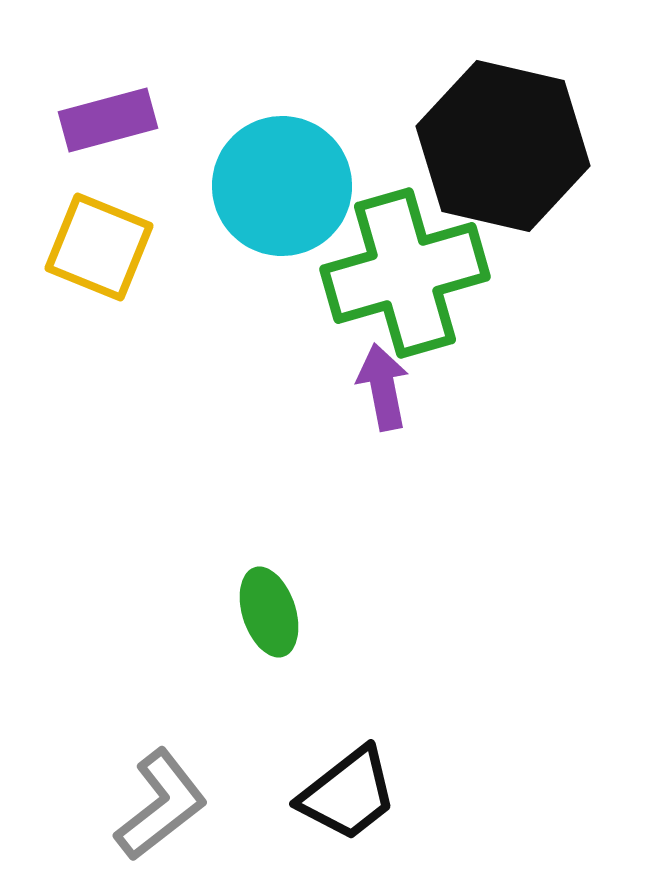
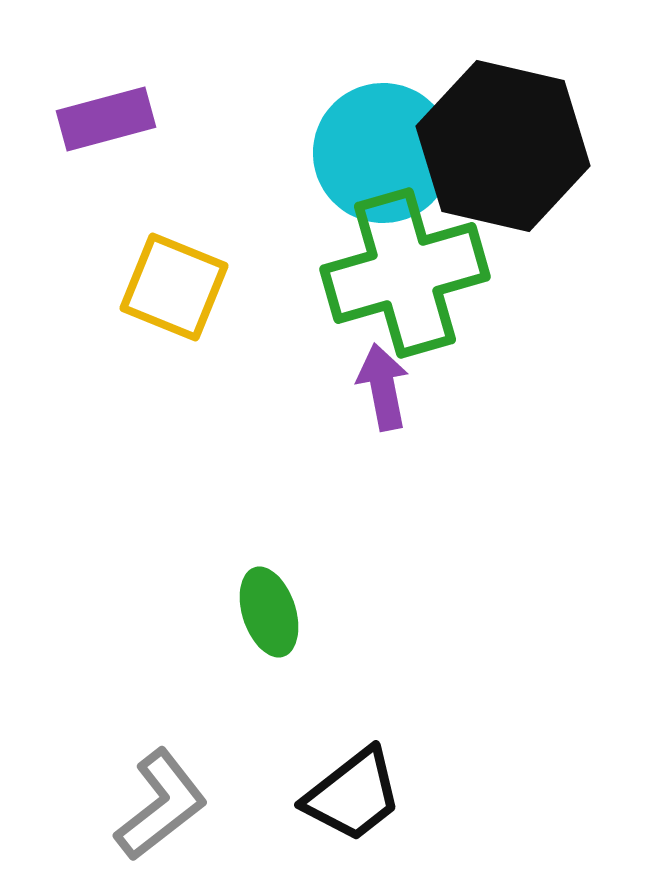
purple rectangle: moved 2 px left, 1 px up
cyan circle: moved 101 px right, 33 px up
yellow square: moved 75 px right, 40 px down
black trapezoid: moved 5 px right, 1 px down
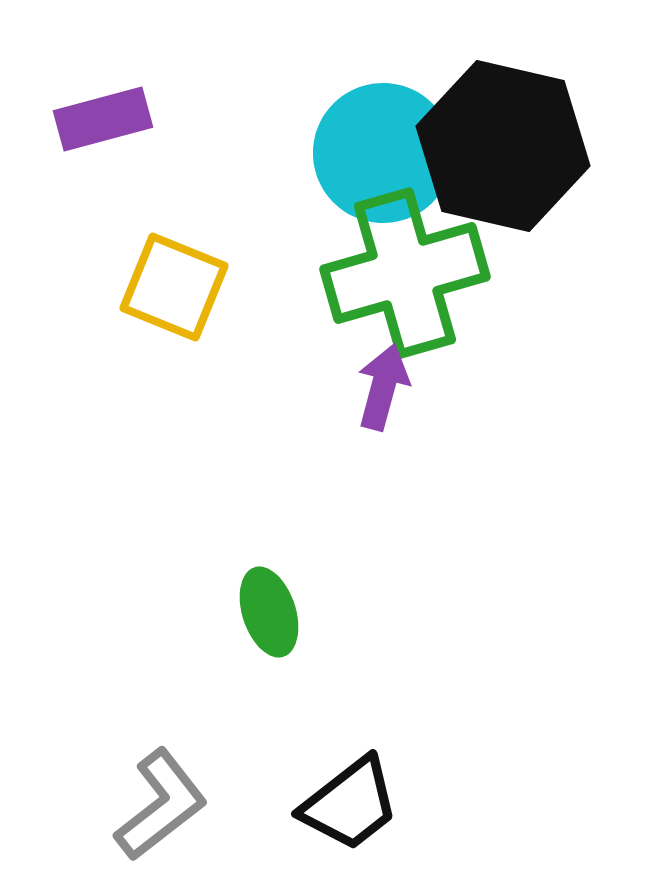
purple rectangle: moved 3 px left
purple arrow: rotated 26 degrees clockwise
black trapezoid: moved 3 px left, 9 px down
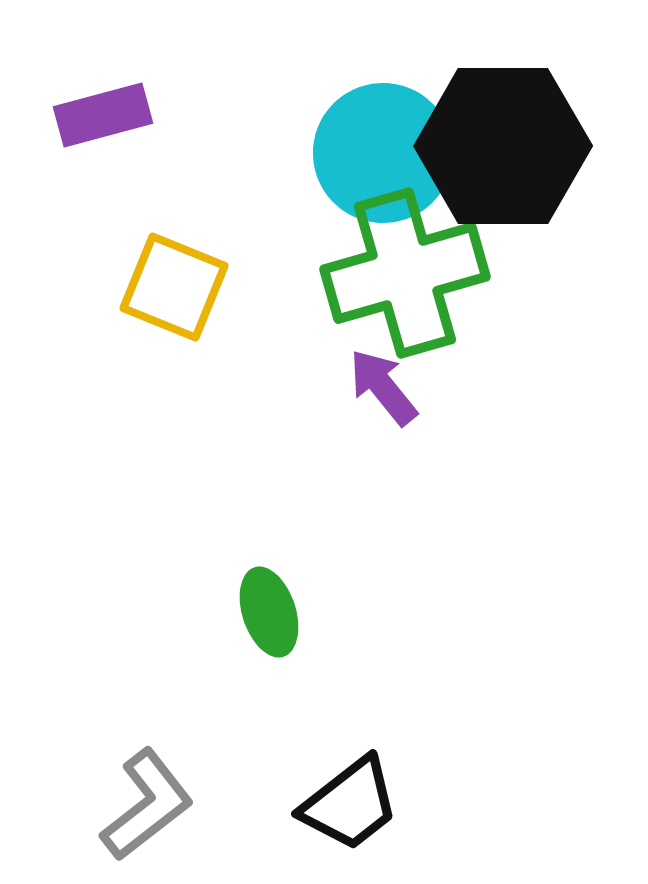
purple rectangle: moved 4 px up
black hexagon: rotated 13 degrees counterclockwise
purple arrow: rotated 54 degrees counterclockwise
gray L-shape: moved 14 px left
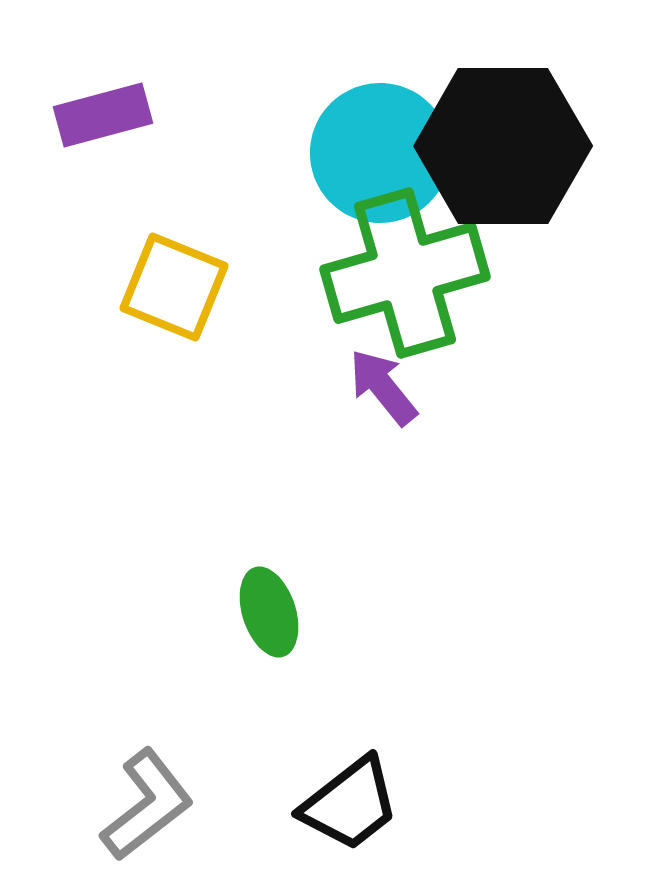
cyan circle: moved 3 px left
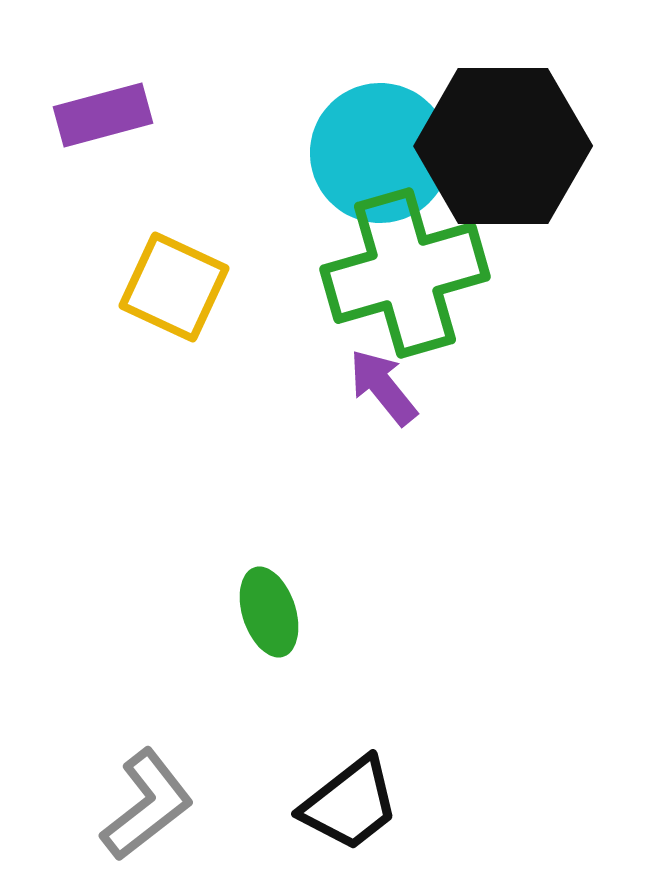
yellow square: rotated 3 degrees clockwise
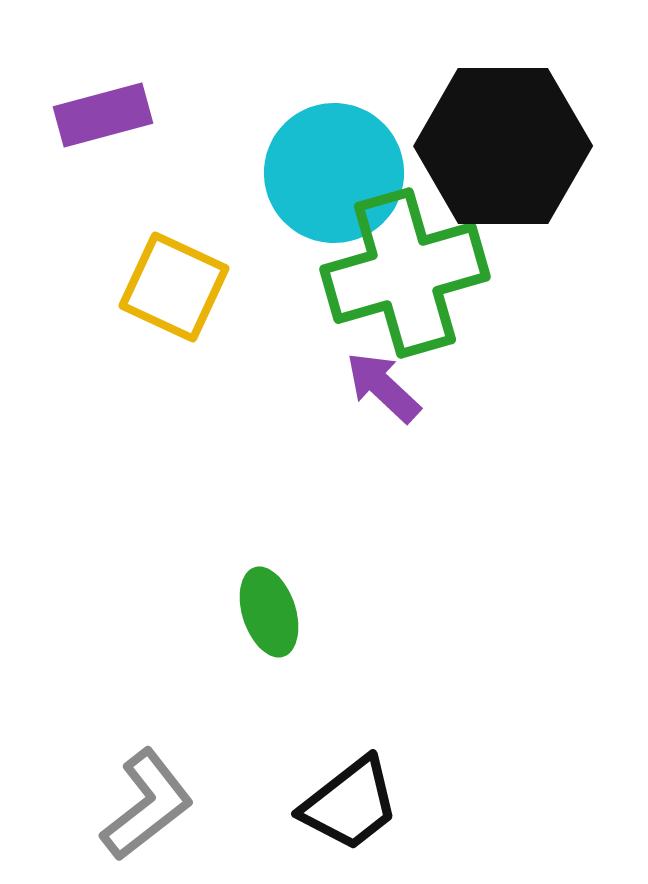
cyan circle: moved 46 px left, 20 px down
purple arrow: rotated 8 degrees counterclockwise
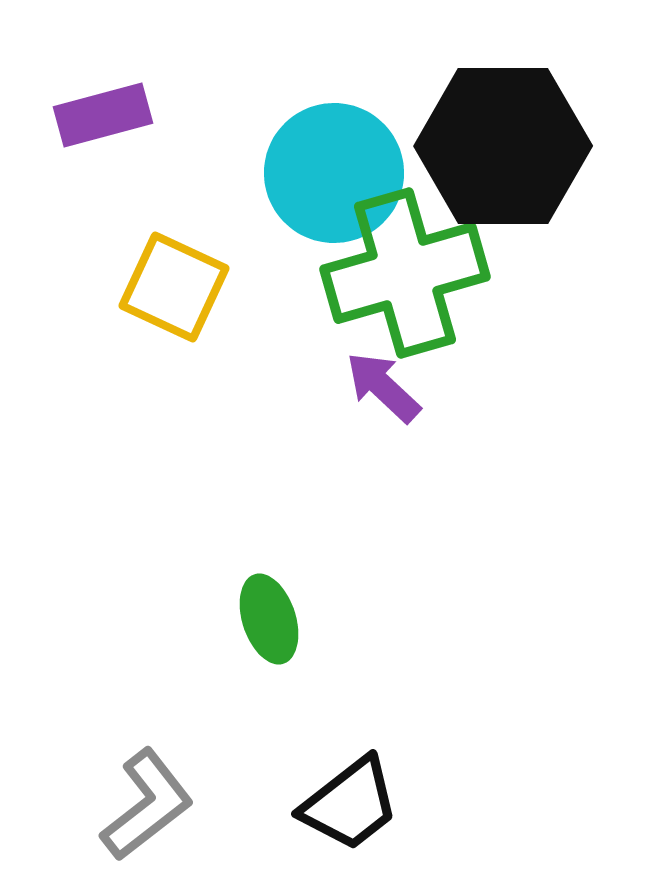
green ellipse: moved 7 px down
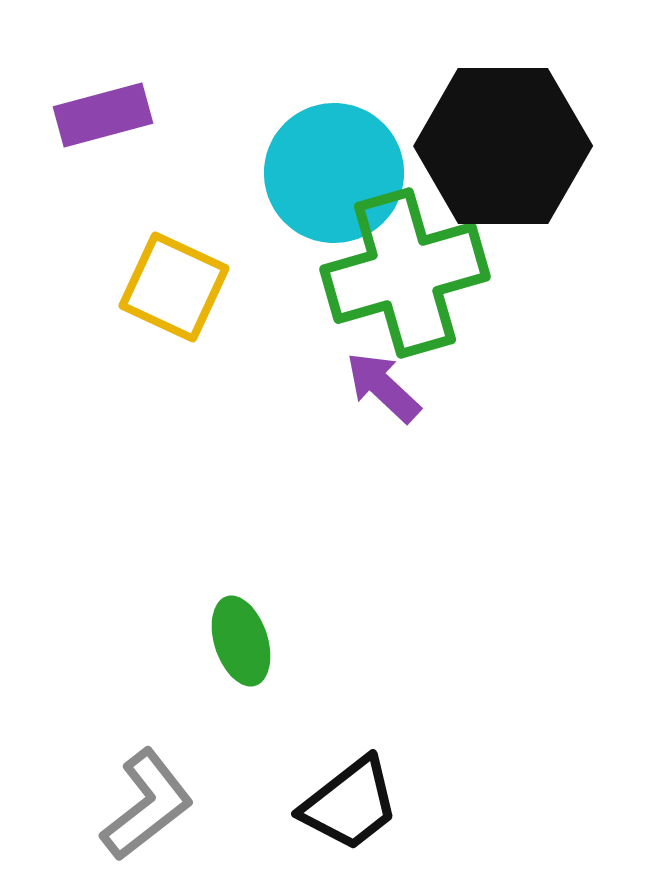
green ellipse: moved 28 px left, 22 px down
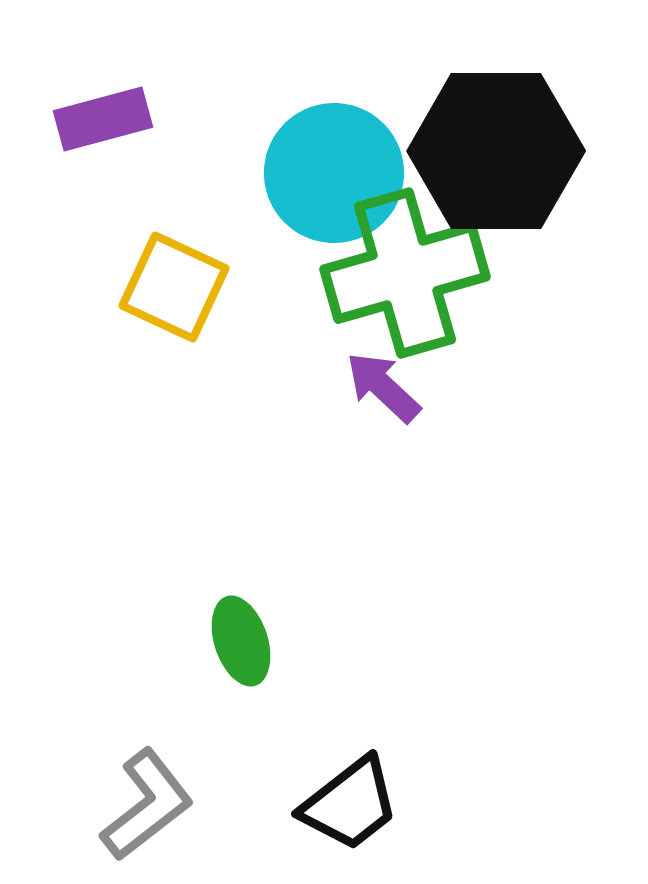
purple rectangle: moved 4 px down
black hexagon: moved 7 px left, 5 px down
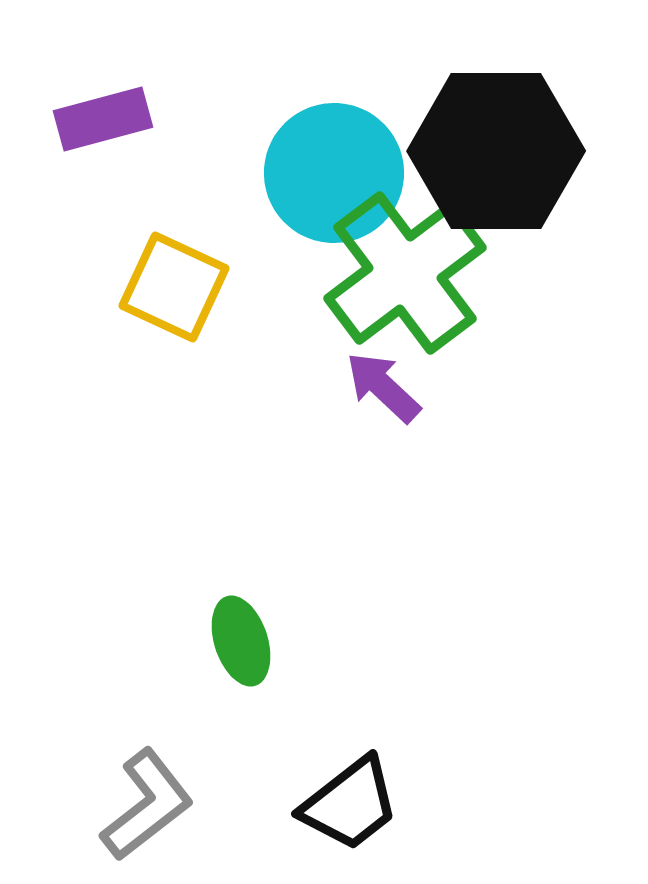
green cross: rotated 21 degrees counterclockwise
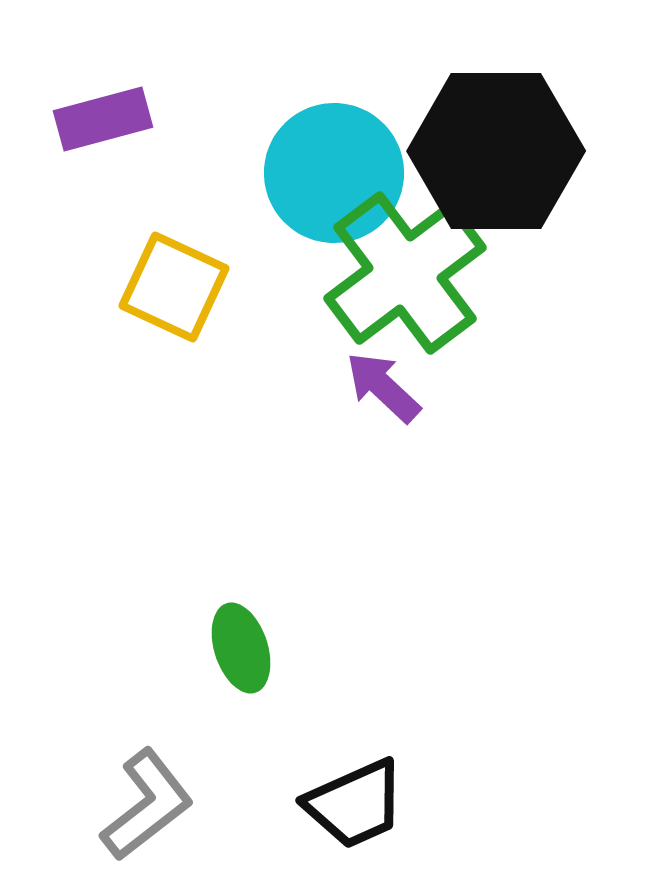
green ellipse: moved 7 px down
black trapezoid: moved 5 px right; rotated 14 degrees clockwise
